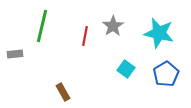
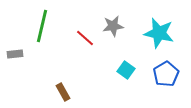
gray star: rotated 25 degrees clockwise
red line: moved 2 px down; rotated 60 degrees counterclockwise
cyan square: moved 1 px down
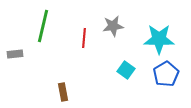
green line: moved 1 px right
cyan star: moved 6 px down; rotated 12 degrees counterclockwise
red line: moved 1 px left; rotated 54 degrees clockwise
brown rectangle: rotated 18 degrees clockwise
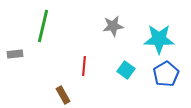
red line: moved 28 px down
brown rectangle: moved 3 px down; rotated 18 degrees counterclockwise
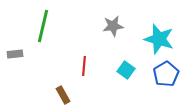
cyan star: rotated 16 degrees clockwise
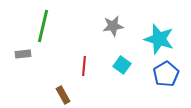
gray rectangle: moved 8 px right
cyan square: moved 4 px left, 5 px up
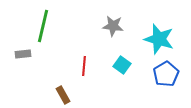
gray star: rotated 15 degrees clockwise
